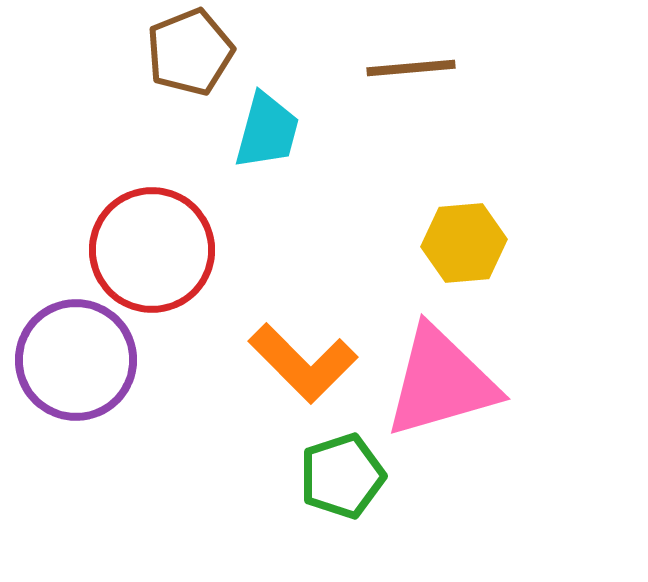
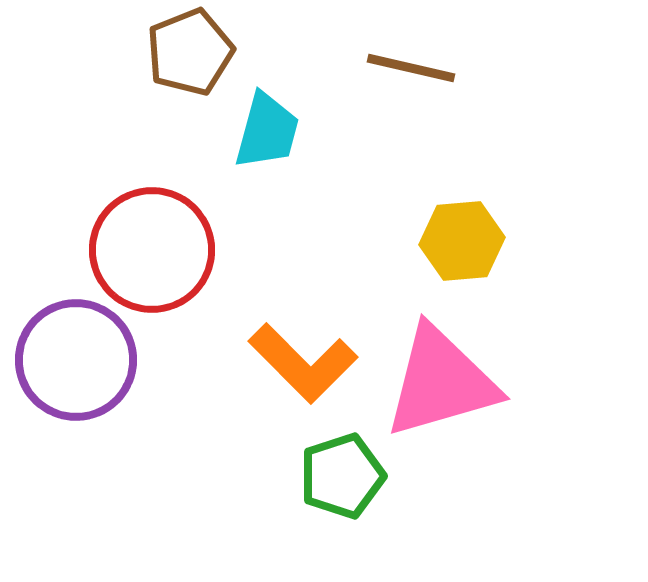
brown line: rotated 18 degrees clockwise
yellow hexagon: moved 2 px left, 2 px up
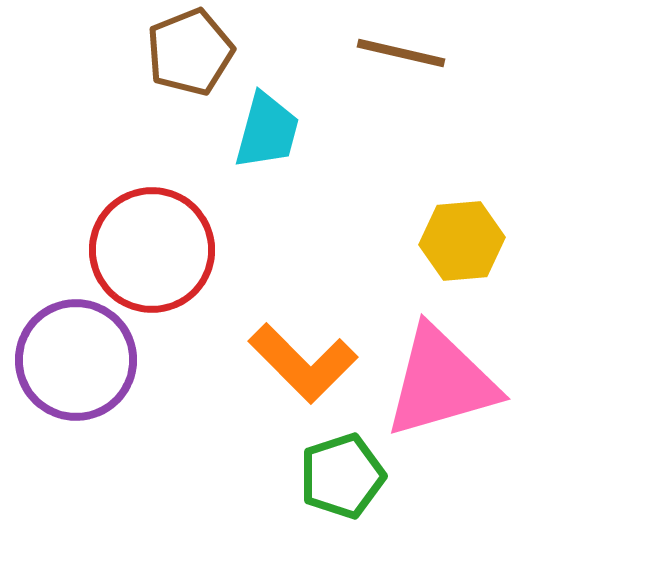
brown line: moved 10 px left, 15 px up
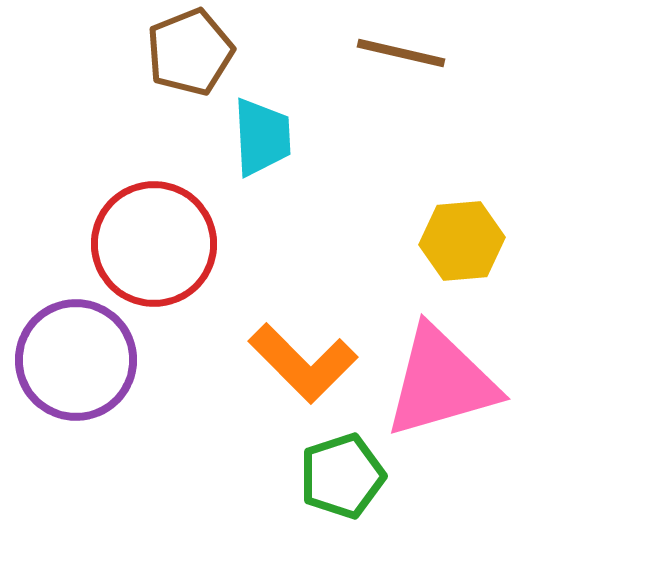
cyan trapezoid: moved 5 px left, 6 px down; rotated 18 degrees counterclockwise
red circle: moved 2 px right, 6 px up
